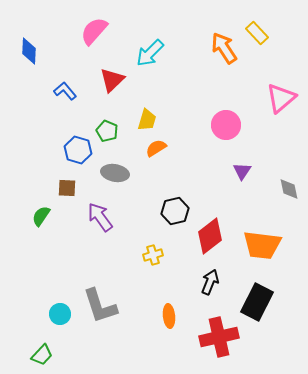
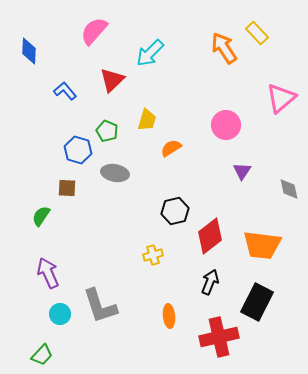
orange semicircle: moved 15 px right
purple arrow: moved 52 px left, 56 px down; rotated 12 degrees clockwise
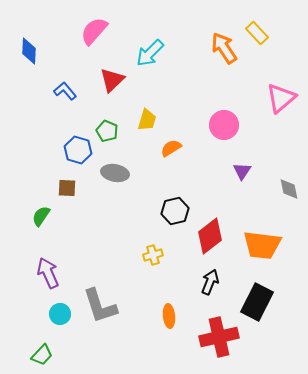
pink circle: moved 2 px left
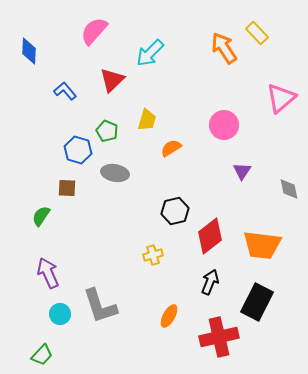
orange ellipse: rotated 35 degrees clockwise
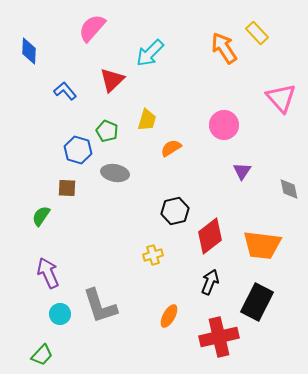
pink semicircle: moved 2 px left, 3 px up
pink triangle: rotated 32 degrees counterclockwise
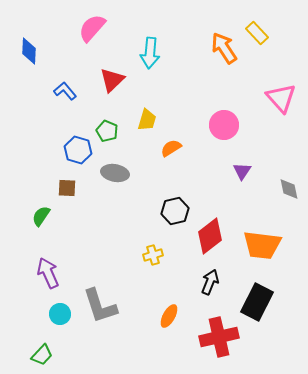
cyan arrow: rotated 40 degrees counterclockwise
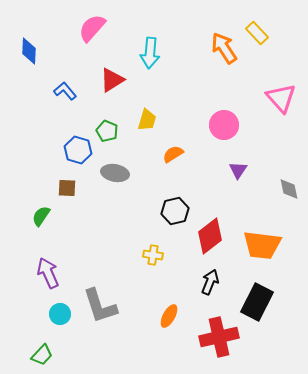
red triangle: rotated 12 degrees clockwise
orange semicircle: moved 2 px right, 6 px down
purple triangle: moved 4 px left, 1 px up
yellow cross: rotated 24 degrees clockwise
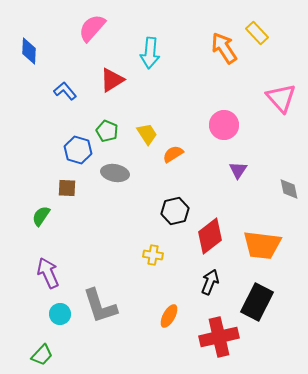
yellow trapezoid: moved 14 px down; rotated 50 degrees counterclockwise
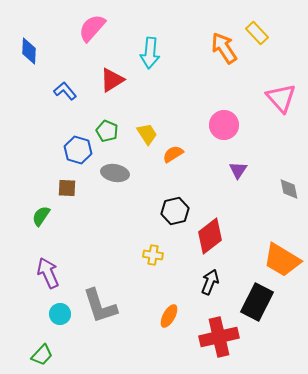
orange trapezoid: moved 20 px right, 15 px down; rotated 24 degrees clockwise
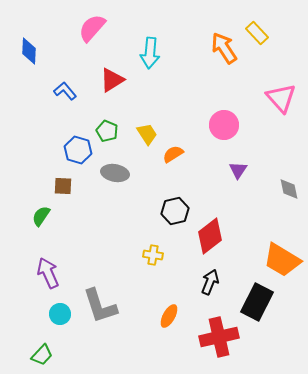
brown square: moved 4 px left, 2 px up
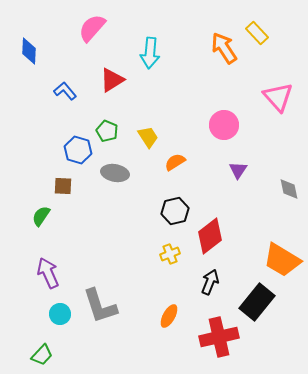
pink triangle: moved 3 px left, 1 px up
yellow trapezoid: moved 1 px right, 3 px down
orange semicircle: moved 2 px right, 8 px down
yellow cross: moved 17 px right, 1 px up; rotated 30 degrees counterclockwise
black rectangle: rotated 12 degrees clockwise
